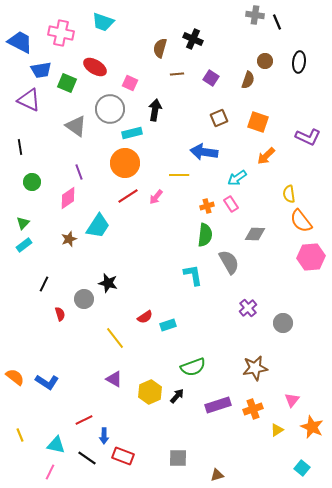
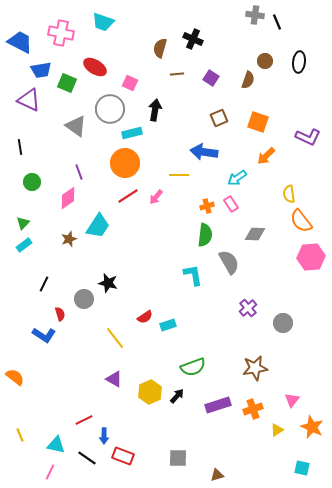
blue L-shape at (47, 382): moved 3 px left, 47 px up
cyan square at (302, 468): rotated 28 degrees counterclockwise
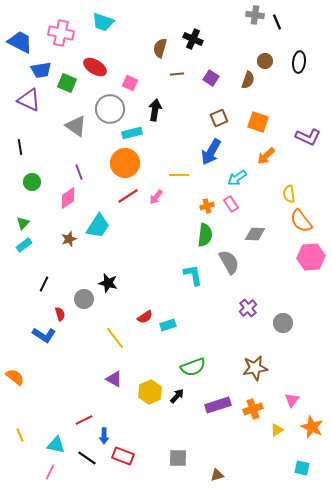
blue arrow at (204, 152): moved 7 px right; rotated 68 degrees counterclockwise
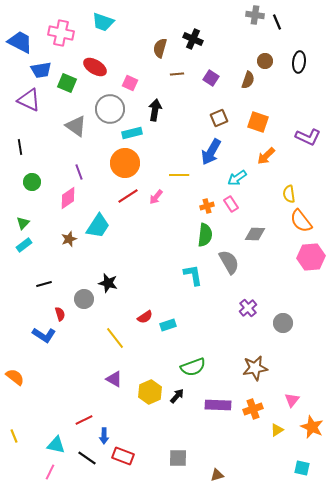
black line at (44, 284): rotated 49 degrees clockwise
purple rectangle at (218, 405): rotated 20 degrees clockwise
yellow line at (20, 435): moved 6 px left, 1 px down
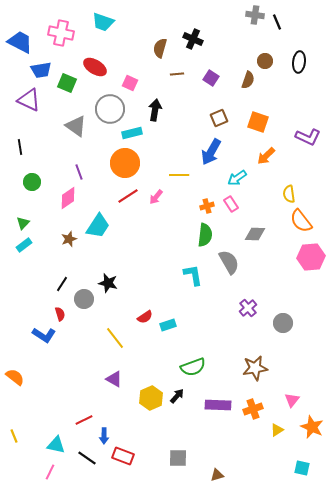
black line at (44, 284): moved 18 px right; rotated 42 degrees counterclockwise
yellow hexagon at (150, 392): moved 1 px right, 6 px down
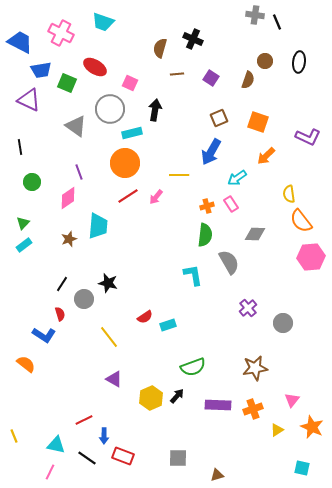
pink cross at (61, 33): rotated 15 degrees clockwise
cyan trapezoid at (98, 226): rotated 28 degrees counterclockwise
yellow line at (115, 338): moved 6 px left, 1 px up
orange semicircle at (15, 377): moved 11 px right, 13 px up
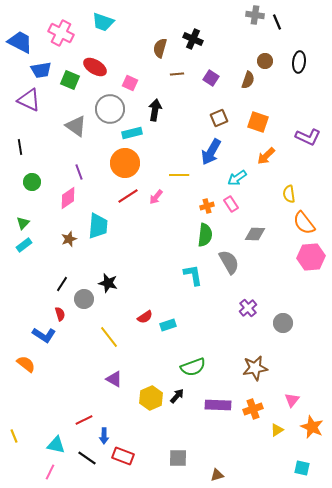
green square at (67, 83): moved 3 px right, 3 px up
orange semicircle at (301, 221): moved 3 px right, 2 px down
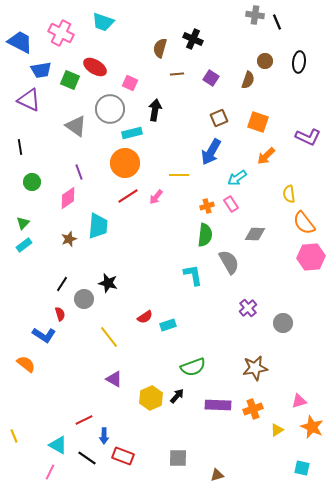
pink triangle at (292, 400): moved 7 px right, 1 px down; rotated 35 degrees clockwise
cyan triangle at (56, 445): moved 2 px right; rotated 18 degrees clockwise
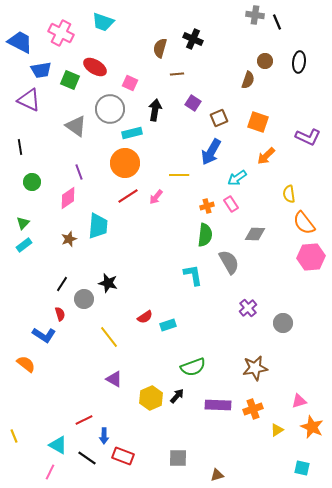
purple square at (211, 78): moved 18 px left, 25 px down
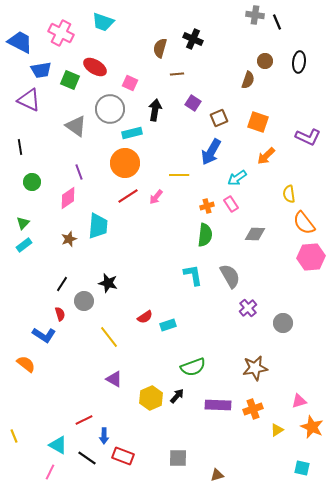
gray semicircle at (229, 262): moved 1 px right, 14 px down
gray circle at (84, 299): moved 2 px down
